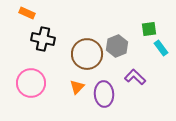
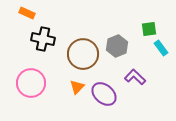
brown circle: moved 4 px left
purple ellipse: rotated 45 degrees counterclockwise
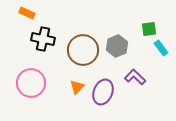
brown circle: moved 4 px up
purple ellipse: moved 1 px left, 2 px up; rotated 70 degrees clockwise
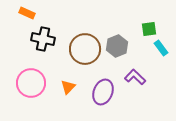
brown circle: moved 2 px right, 1 px up
orange triangle: moved 9 px left
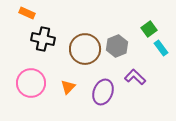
green square: rotated 28 degrees counterclockwise
